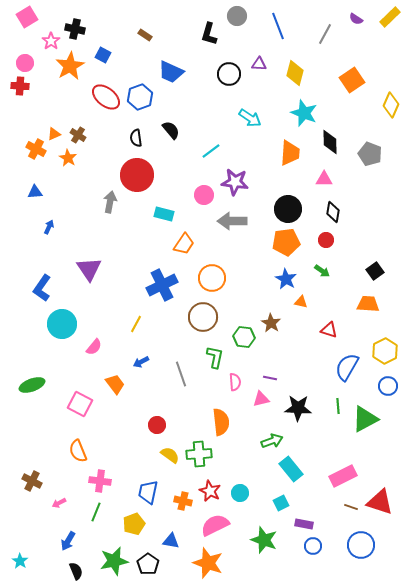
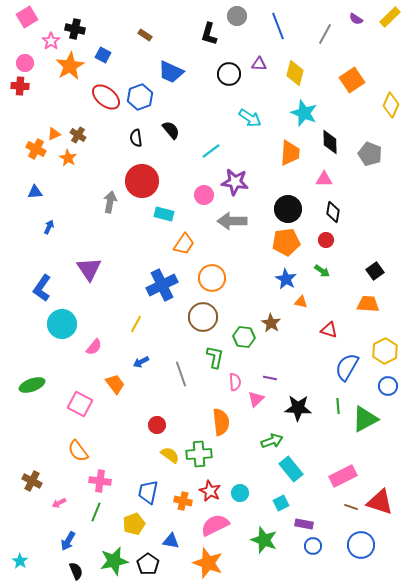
red circle at (137, 175): moved 5 px right, 6 px down
pink triangle at (261, 399): moved 5 px left; rotated 30 degrees counterclockwise
orange semicircle at (78, 451): rotated 15 degrees counterclockwise
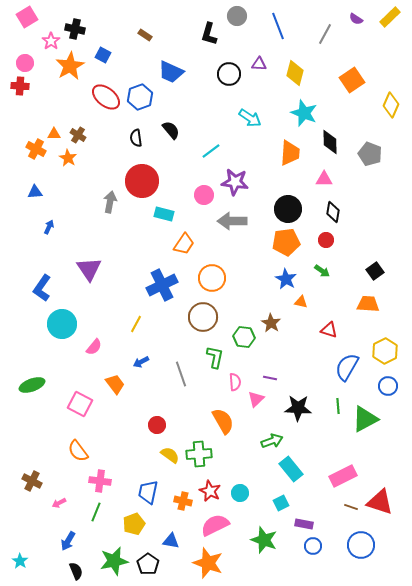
orange triangle at (54, 134): rotated 24 degrees clockwise
orange semicircle at (221, 422): moved 2 px right, 1 px up; rotated 24 degrees counterclockwise
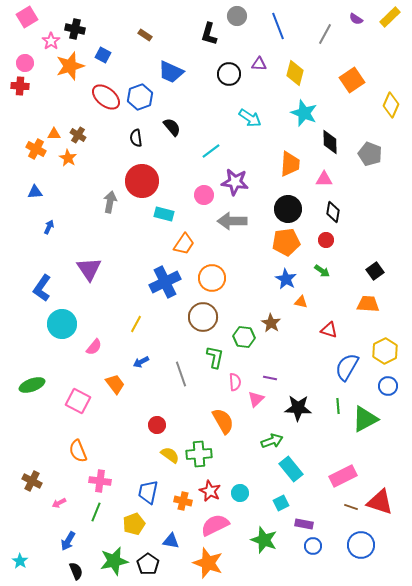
orange star at (70, 66): rotated 12 degrees clockwise
black semicircle at (171, 130): moved 1 px right, 3 px up
orange trapezoid at (290, 153): moved 11 px down
blue cross at (162, 285): moved 3 px right, 3 px up
pink square at (80, 404): moved 2 px left, 3 px up
orange semicircle at (78, 451): rotated 15 degrees clockwise
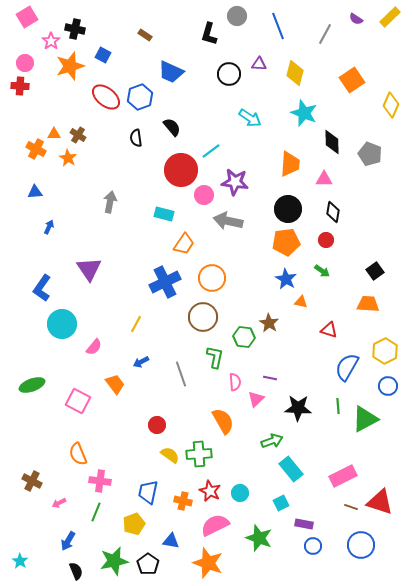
black diamond at (330, 142): moved 2 px right
red circle at (142, 181): moved 39 px right, 11 px up
gray arrow at (232, 221): moved 4 px left; rotated 12 degrees clockwise
brown star at (271, 323): moved 2 px left
orange semicircle at (78, 451): moved 3 px down
green star at (264, 540): moved 5 px left, 2 px up
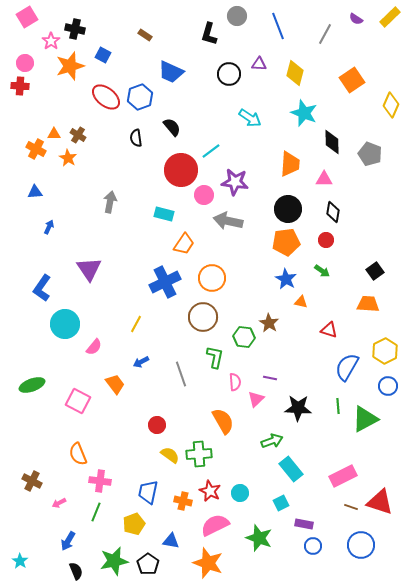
cyan circle at (62, 324): moved 3 px right
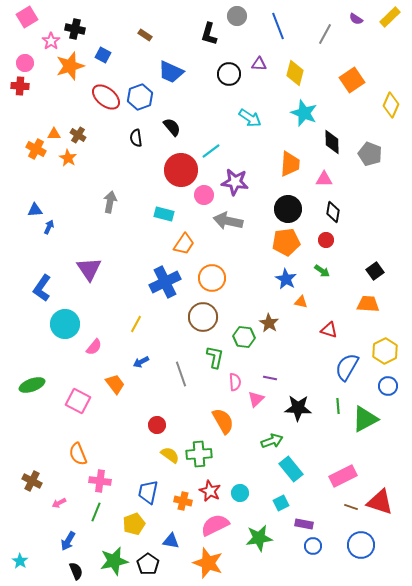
blue triangle at (35, 192): moved 18 px down
green star at (259, 538): rotated 28 degrees counterclockwise
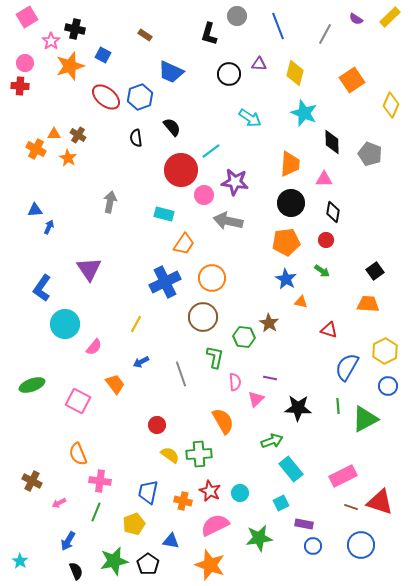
black circle at (288, 209): moved 3 px right, 6 px up
orange star at (208, 563): moved 2 px right, 2 px down
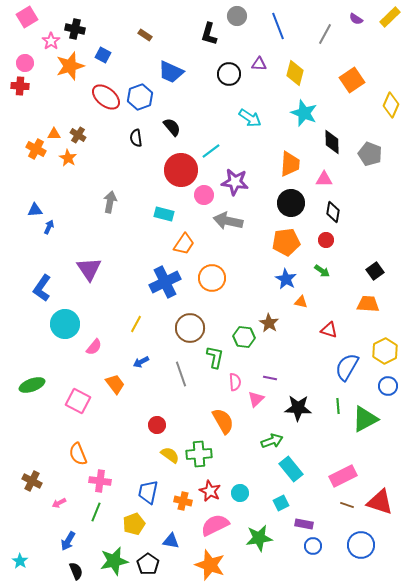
brown circle at (203, 317): moved 13 px left, 11 px down
brown line at (351, 507): moved 4 px left, 2 px up
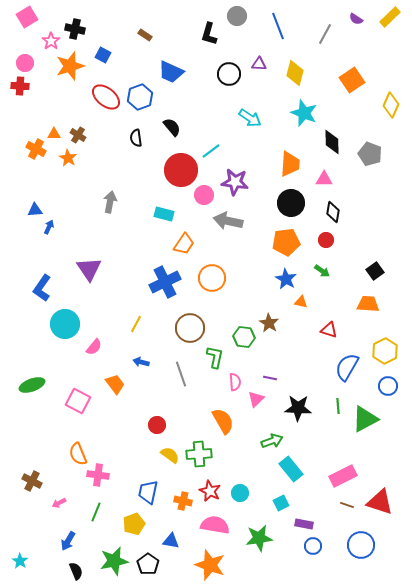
blue arrow at (141, 362): rotated 42 degrees clockwise
pink cross at (100, 481): moved 2 px left, 6 px up
pink semicircle at (215, 525): rotated 36 degrees clockwise
